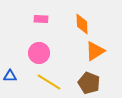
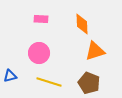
orange triangle: rotated 15 degrees clockwise
blue triangle: rotated 16 degrees counterclockwise
yellow line: rotated 15 degrees counterclockwise
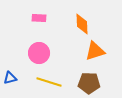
pink rectangle: moved 2 px left, 1 px up
blue triangle: moved 2 px down
brown pentagon: rotated 20 degrees counterclockwise
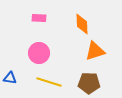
blue triangle: rotated 24 degrees clockwise
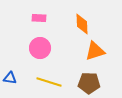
pink circle: moved 1 px right, 5 px up
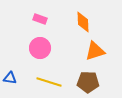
pink rectangle: moved 1 px right, 1 px down; rotated 16 degrees clockwise
orange diamond: moved 1 px right, 2 px up
brown pentagon: moved 1 px left, 1 px up
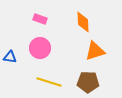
blue triangle: moved 21 px up
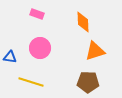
pink rectangle: moved 3 px left, 5 px up
yellow line: moved 18 px left
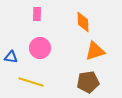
pink rectangle: rotated 72 degrees clockwise
blue triangle: moved 1 px right
brown pentagon: rotated 10 degrees counterclockwise
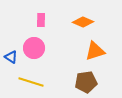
pink rectangle: moved 4 px right, 6 px down
orange diamond: rotated 65 degrees counterclockwise
pink circle: moved 6 px left
blue triangle: rotated 24 degrees clockwise
brown pentagon: moved 2 px left
